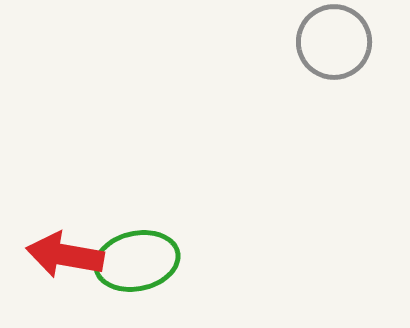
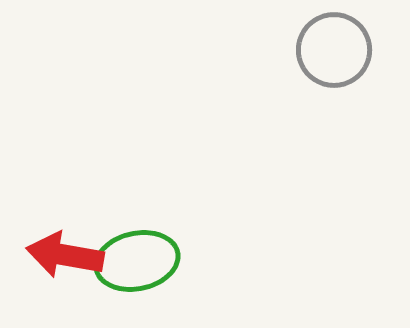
gray circle: moved 8 px down
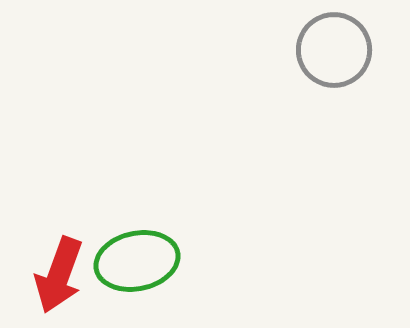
red arrow: moved 6 px left, 20 px down; rotated 80 degrees counterclockwise
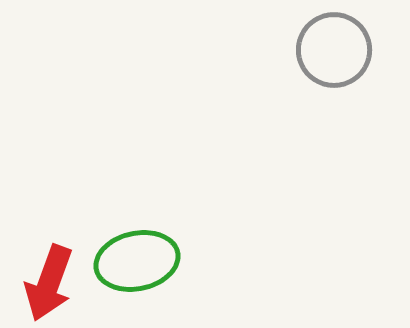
red arrow: moved 10 px left, 8 px down
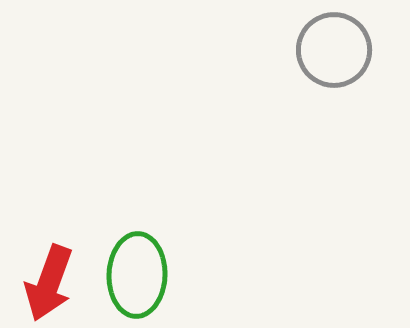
green ellipse: moved 14 px down; rotated 76 degrees counterclockwise
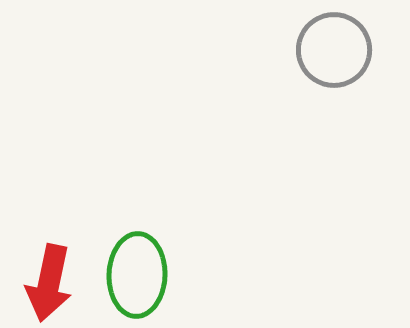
red arrow: rotated 8 degrees counterclockwise
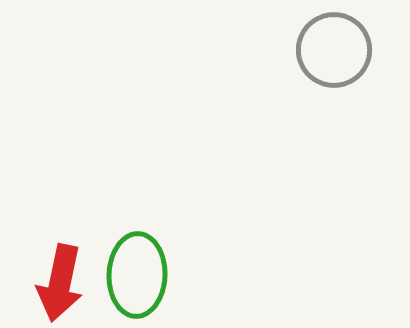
red arrow: moved 11 px right
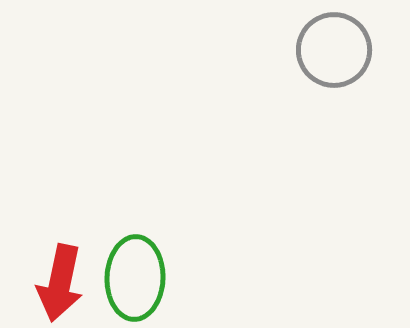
green ellipse: moved 2 px left, 3 px down
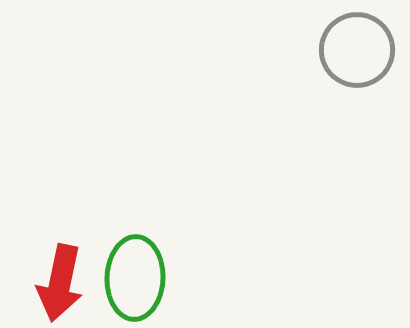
gray circle: moved 23 px right
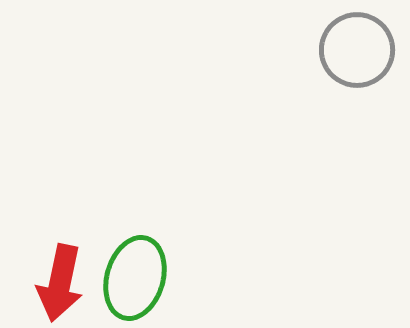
green ellipse: rotated 14 degrees clockwise
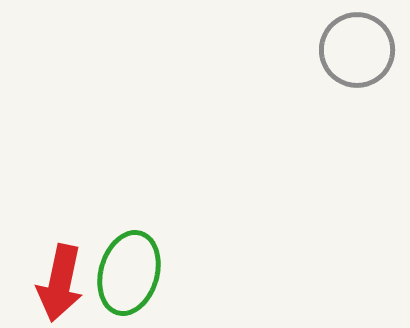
green ellipse: moved 6 px left, 5 px up
